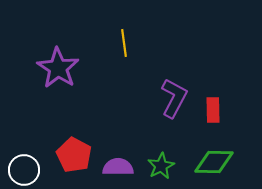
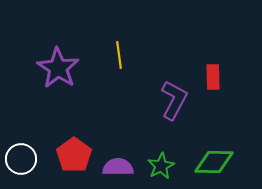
yellow line: moved 5 px left, 12 px down
purple L-shape: moved 2 px down
red rectangle: moved 33 px up
red pentagon: rotated 8 degrees clockwise
white circle: moved 3 px left, 11 px up
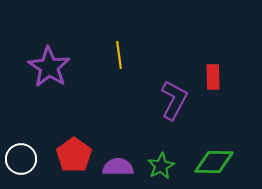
purple star: moved 9 px left, 1 px up
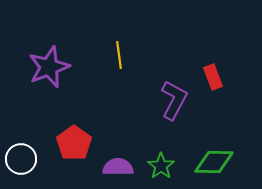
purple star: rotated 18 degrees clockwise
red rectangle: rotated 20 degrees counterclockwise
red pentagon: moved 12 px up
green star: rotated 8 degrees counterclockwise
